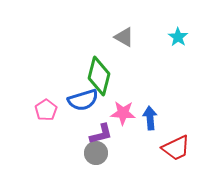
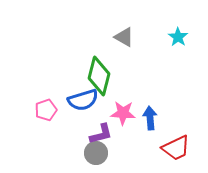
pink pentagon: rotated 15 degrees clockwise
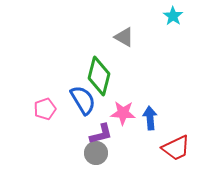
cyan star: moved 5 px left, 21 px up
blue semicircle: rotated 104 degrees counterclockwise
pink pentagon: moved 1 px left, 1 px up
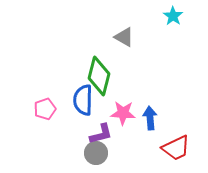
blue semicircle: rotated 148 degrees counterclockwise
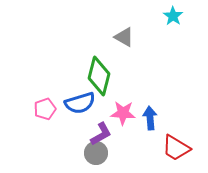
blue semicircle: moved 3 px left, 3 px down; rotated 108 degrees counterclockwise
purple L-shape: rotated 15 degrees counterclockwise
red trapezoid: rotated 56 degrees clockwise
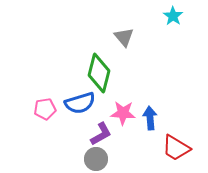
gray triangle: rotated 20 degrees clockwise
green diamond: moved 3 px up
pink pentagon: rotated 10 degrees clockwise
gray circle: moved 6 px down
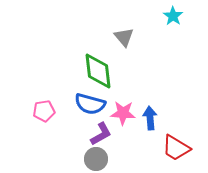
green diamond: moved 1 px left, 2 px up; rotated 21 degrees counterclockwise
blue semicircle: moved 10 px right, 1 px down; rotated 32 degrees clockwise
pink pentagon: moved 1 px left, 2 px down
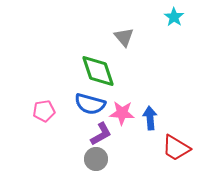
cyan star: moved 1 px right, 1 px down
green diamond: rotated 12 degrees counterclockwise
pink star: moved 1 px left
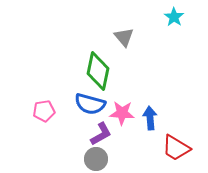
green diamond: rotated 30 degrees clockwise
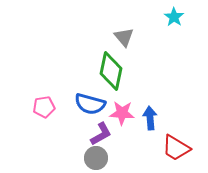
green diamond: moved 13 px right
pink pentagon: moved 4 px up
gray circle: moved 1 px up
